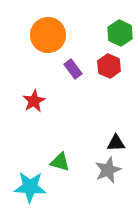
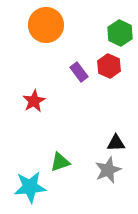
orange circle: moved 2 px left, 10 px up
purple rectangle: moved 6 px right, 3 px down
green triangle: rotated 35 degrees counterclockwise
cyan star: rotated 8 degrees counterclockwise
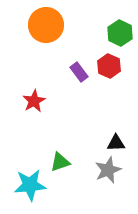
cyan star: moved 2 px up
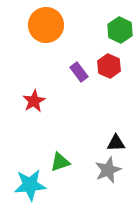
green hexagon: moved 3 px up
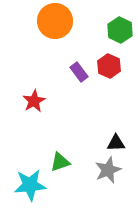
orange circle: moved 9 px right, 4 px up
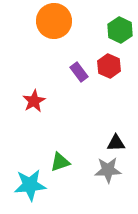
orange circle: moved 1 px left
gray star: rotated 20 degrees clockwise
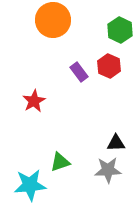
orange circle: moved 1 px left, 1 px up
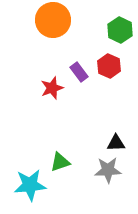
red star: moved 18 px right, 13 px up; rotated 10 degrees clockwise
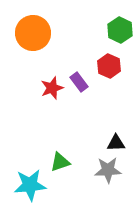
orange circle: moved 20 px left, 13 px down
purple rectangle: moved 10 px down
